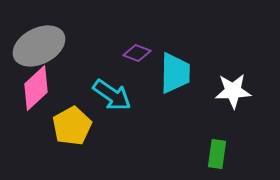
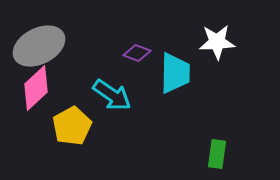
white star: moved 16 px left, 49 px up
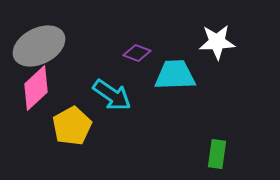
cyan trapezoid: moved 2 px down; rotated 93 degrees counterclockwise
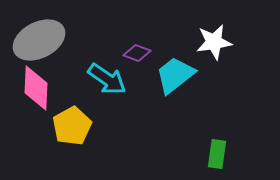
white star: moved 3 px left; rotated 6 degrees counterclockwise
gray ellipse: moved 6 px up
cyan trapezoid: rotated 36 degrees counterclockwise
pink diamond: rotated 45 degrees counterclockwise
cyan arrow: moved 5 px left, 16 px up
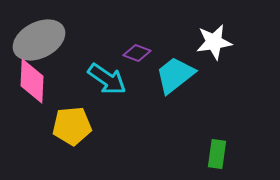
pink diamond: moved 4 px left, 7 px up
yellow pentagon: rotated 24 degrees clockwise
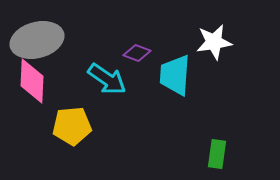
gray ellipse: moved 2 px left; rotated 12 degrees clockwise
cyan trapezoid: rotated 48 degrees counterclockwise
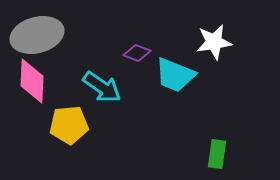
gray ellipse: moved 5 px up
cyan trapezoid: rotated 72 degrees counterclockwise
cyan arrow: moved 5 px left, 8 px down
yellow pentagon: moved 3 px left, 1 px up
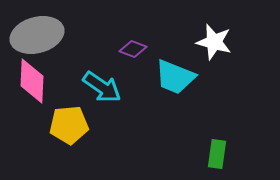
white star: rotated 24 degrees clockwise
purple diamond: moved 4 px left, 4 px up
cyan trapezoid: moved 2 px down
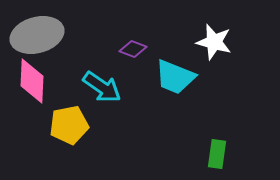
yellow pentagon: rotated 6 degrees counterclockwise
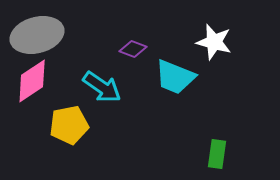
pink diamond: rotated 54 degrees clockwise
